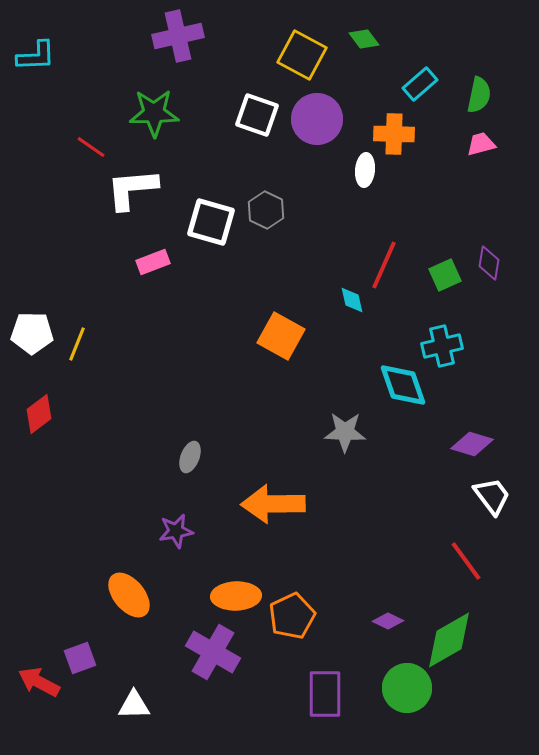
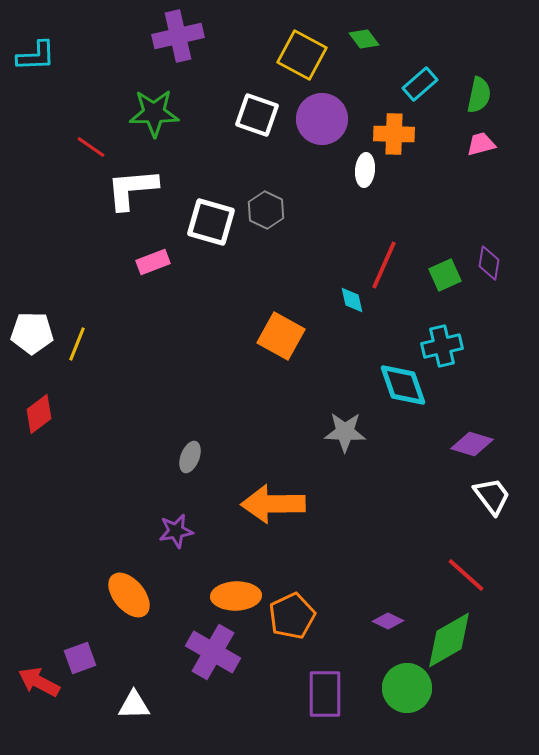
purple circle at (317, 119): moved 5 px right
red line at (466, 561): moved 14 px down; rotated 12 degrees counterclockwise
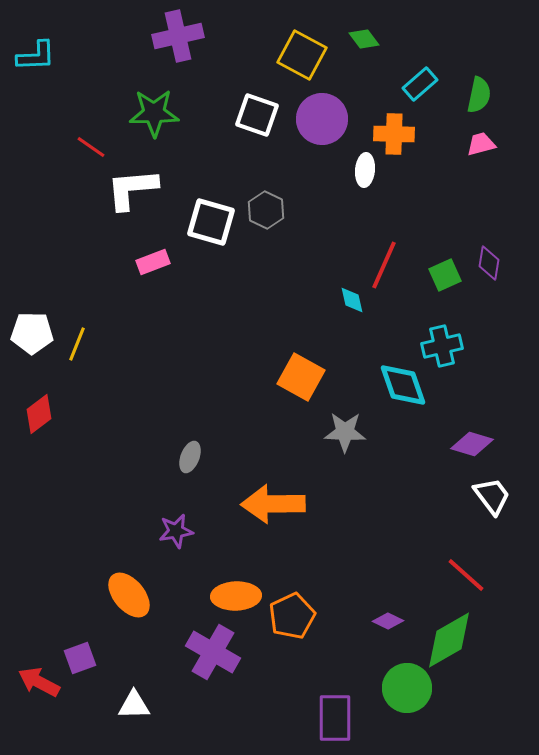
orange square at (281, 336): moved 20 px right, 41 px down
purple rectangle at (325, 694): moved 10 px right, 24 px down
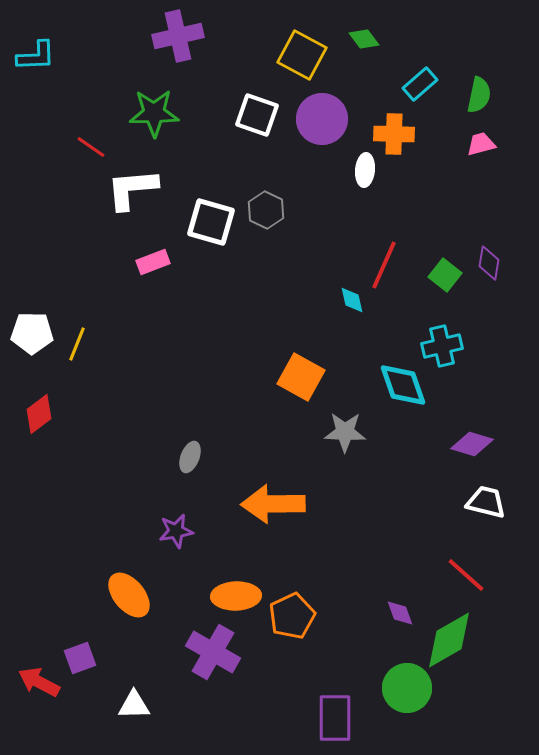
green square at (445, 275): rotated 28 degrees counterclockwise
white trapezoid at (492, 496): moved 6 px left, 6 px down; rotated 39 degrees counterclockwise
purple diamond at (388, 621): moved 12 px right, 8 px up; rotated 44 degrees clockwise
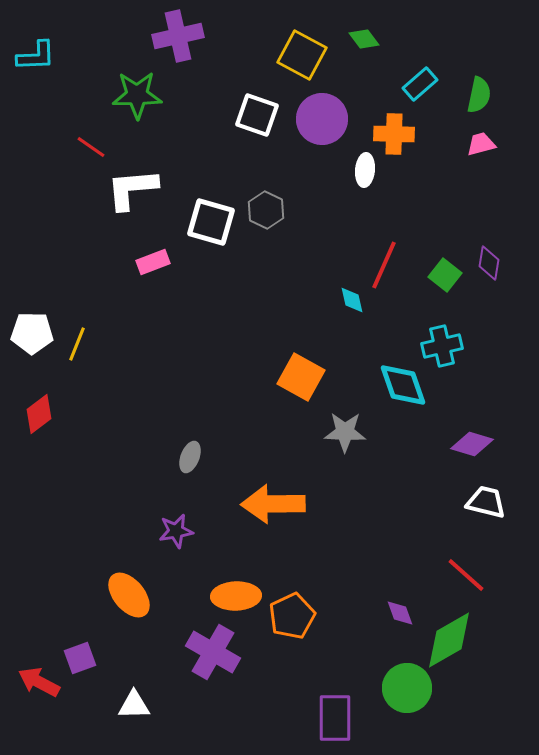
green star at (154, 113): moved 17 px left, 18 px up
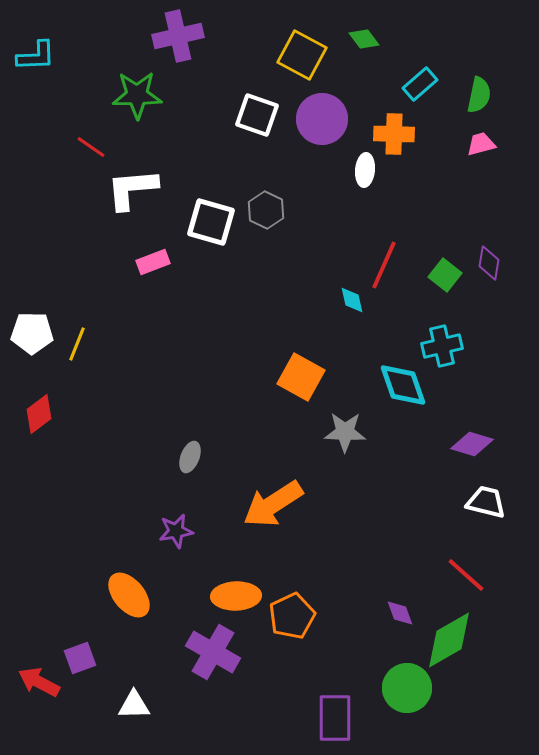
orange arrow at (273, 504): rotated 32 degrees counterclockwise
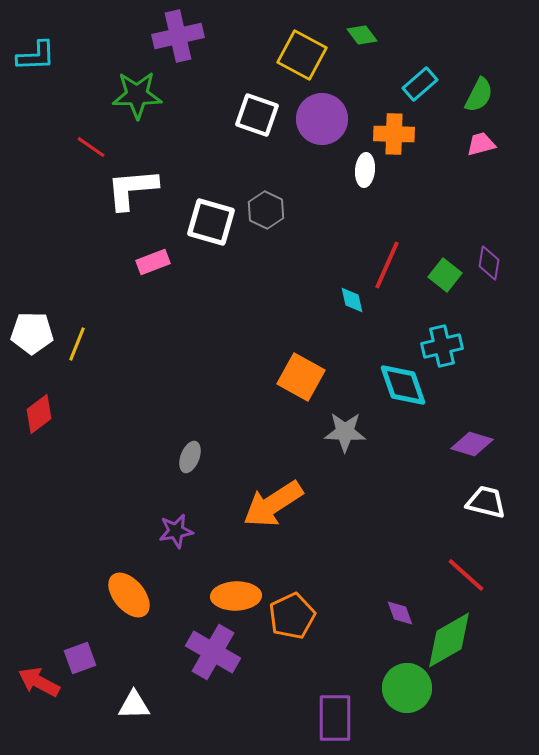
green diamond at (364, 39): moved 2 px left, 4 px up
green semicircle at (479, 95): rotated 15 degrees clockwise
red line at (384, 265): moved 3 px right
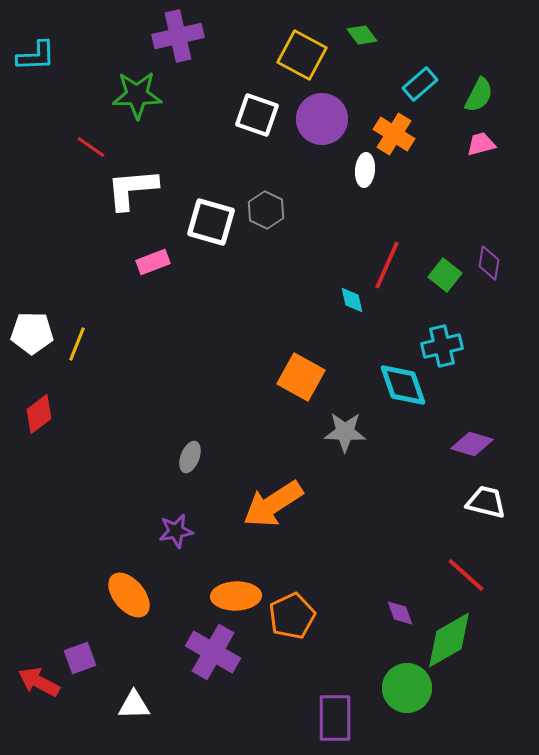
orange cross at (394, 134): rotated 30 degrees clockwise
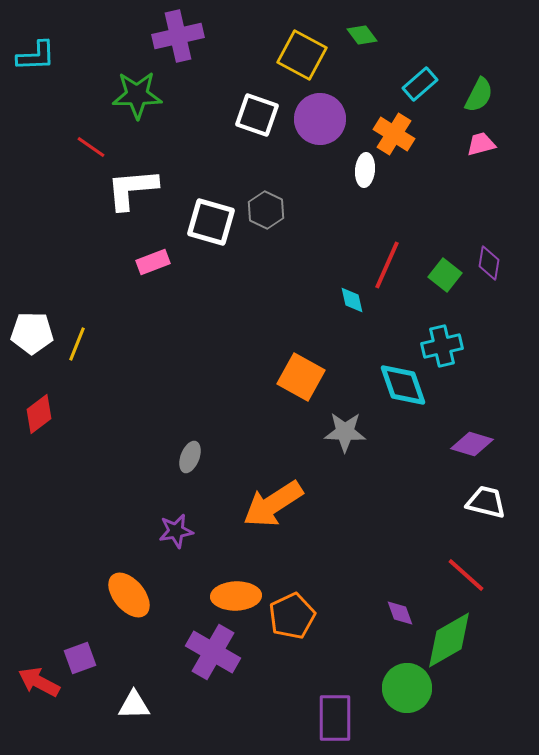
purple circle at (322, 119): moved 2 px left
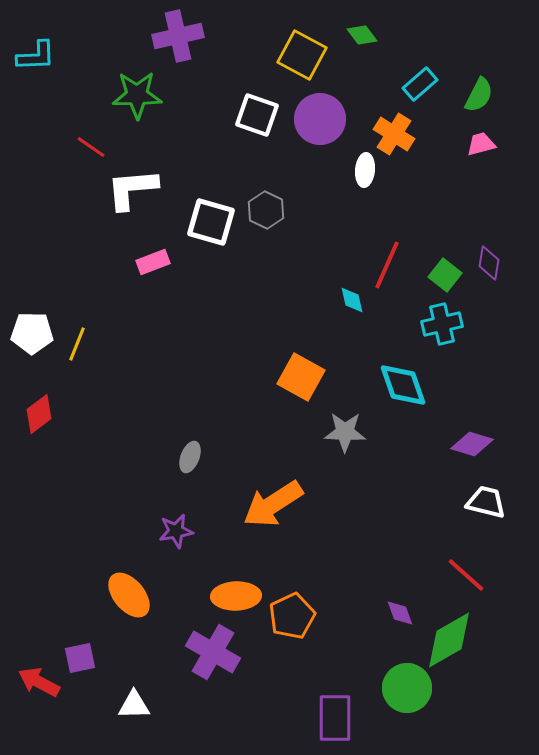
cyan cross at (442, 346): moved 22 px up
purple square at (80, 658): rotated 8 degrees clockwise
